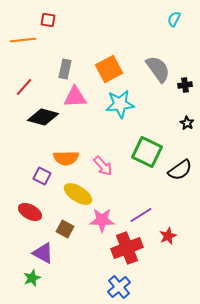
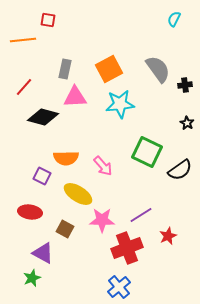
red ellipse: rotated 20 degrees counterclockwise
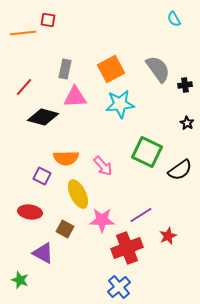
cyan semicircle: rotated 56 degrees counterclockwise
orange line: moved 7 px up
orange square: moved 2 px right
yellow ellipse: rotated 32 degrees clockwise
green star: moved 12 px left, 2 px down; rotated 30 degrees counterclockwise
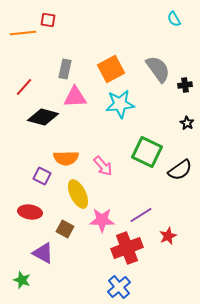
green star: moved 2 px right
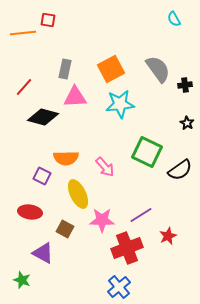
pink arrow: moved 2 px right, 1 px down
